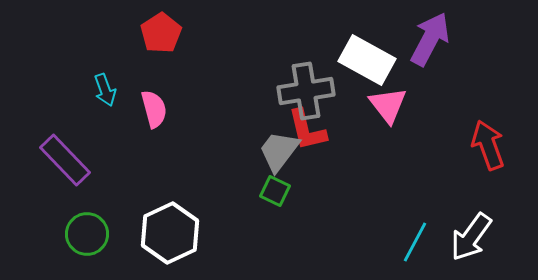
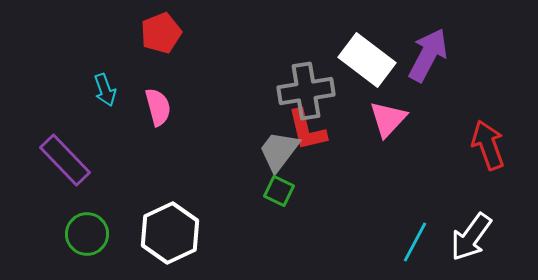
red pentagon: rotated 12 degrees clockwise
purple arrow: moved 2 px left, 16 px down
white rectangle: rotated 8 degrees clockwise
pink triangle: moved 14 px down; rotated 21 degrees clockwise
pink semicircle: moved 4 px right, 2 px up
green square: moved 4 px right
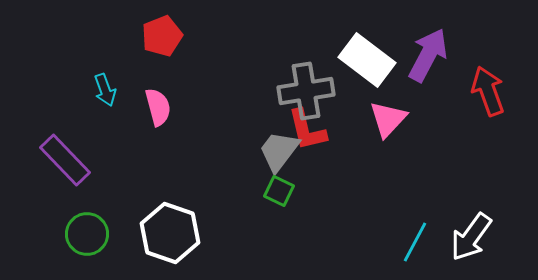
red pentagon: moved 1 px right, 3 px down
red arrow: moved 54 px up
white hexagon: rotated 16 degrees counterclockwise
